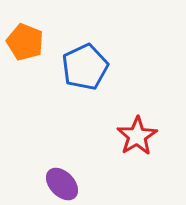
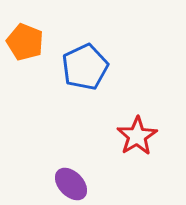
purple ellipse: moved 9 px right
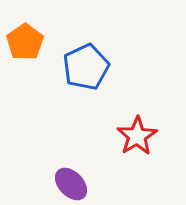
orange pentagon: rotated 15 degrees clockwise
blue pentagon: moved 1 px right
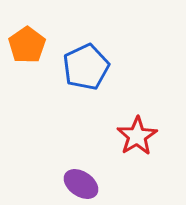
orange pentagon: moved 2 px right, 3 px down
purple ellipse: moved 10 px right; rotated 12 degrees counterclockwise
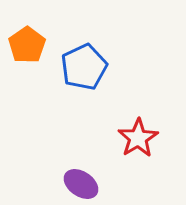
blue pentagon: moved 2 px left
red star: moved 1 px right, 2 px down
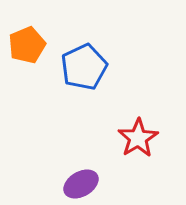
orange pentagon: rotated 12 degrees clockwise
purple ellipse: rotated 64 degrees counterclockwise
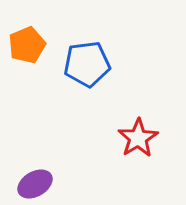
blue pentagon: moved 3 px right, 3 px up; rotated 18 degrees clockwise
purple ellipse: moved 46 px left
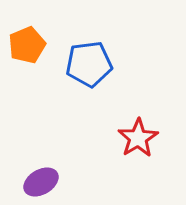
blue pentagon: moved 2 px right
purple ellipse: moved 6 px right, 2 px up
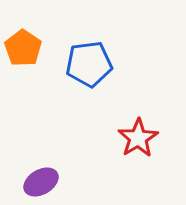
orange pentagon: moved 4 px left, 3 px down; rotated 15 degrees counterclockwise
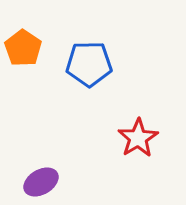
blue pentagon: rotated 6 degrees clockwise
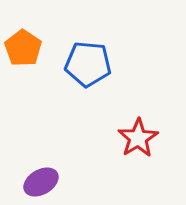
blue pentagon: moved 1 px left; rotated 6 degrees clockwise
